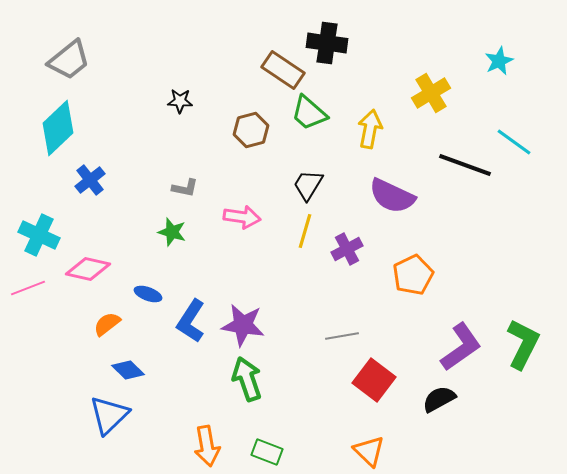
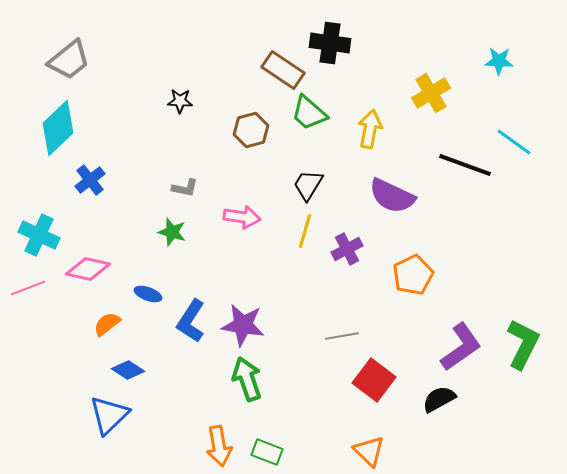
black cross: moved 3 px right
cyan star: rotated 28 degrees clockwise
blue diamond: rotated 12 degrees counterclockwise
orange arrow: moved 12 px right
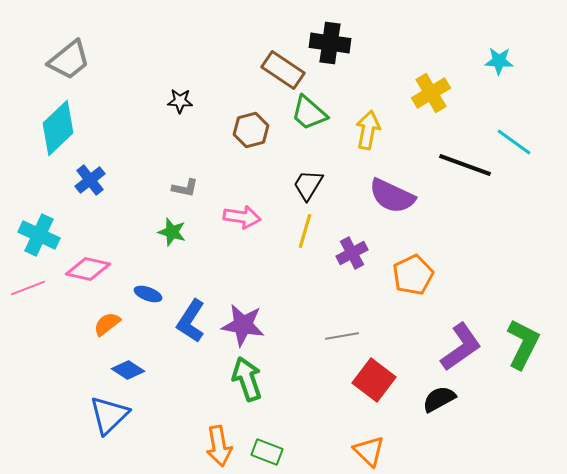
yellow arrow: moved 2 px left, 1 px down
purple cross: moved 5 px right, 4 px down
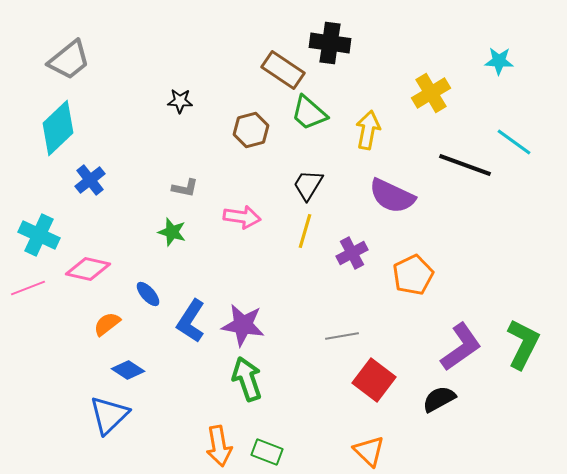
blue ellipse: rotated 28 degrees clockwise
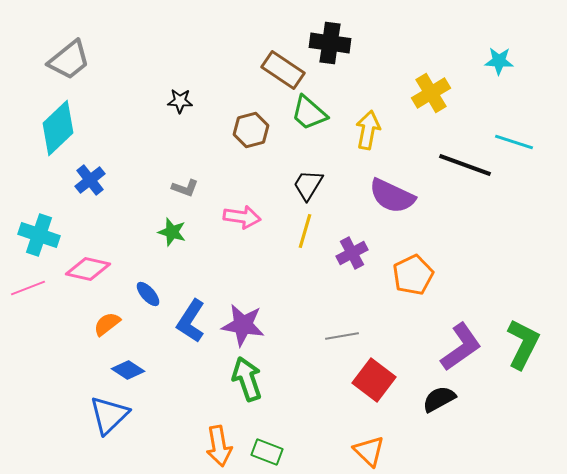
cyan line: rotated 18 degrees counterclockwise
gray L-shape: rotated 8 degrees clockwise
cyan cross: rotated 6 degrees counterclockwise
